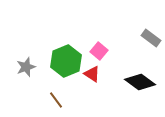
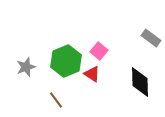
black diamond: rotated 52 degrees clockwise
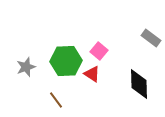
green hexagon: rotated 20 degrees clockwise
black diamond: moved 1 px left, 2 px down
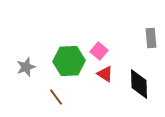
gray rectangle: rotated 48 degrees clockwise
green hexagon: moved 3 px right
red triangle: moved 13 px right
brown line: moved 3 px up
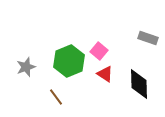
gray rectangle: moved 3 px left; rotated 66 degrees counterclockwise
green hexagon: rotated 20 degrees counterclockwise
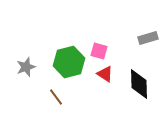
gray rectangle: rotated 36 degrees counterclockwise
pink square: rotated 24 degrees counterclockwise
green hexagon: moved 1 px down; rotated 8 degrees clockwise
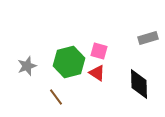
gray star: moved 1 px right, 1 px up
red triangle: moved 8 px left, 1 px up
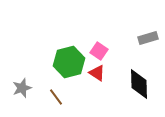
pink square: rotated 18 degrees clockwise
gray star: moved 5 px left, 22 px down
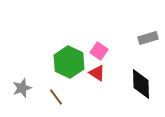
green hexagon: rotated 20 degrees counterclockwise
black diamond: moved 2 px right
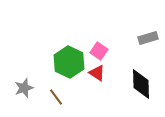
gray star: moved 2 px right
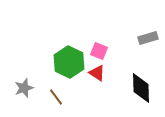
pink square: rotated 12 degrees counterclockwise
black diamond: moved 4 px down
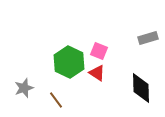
brown line: moved 3 px down
